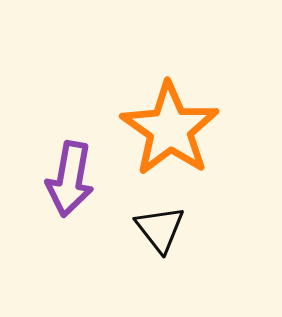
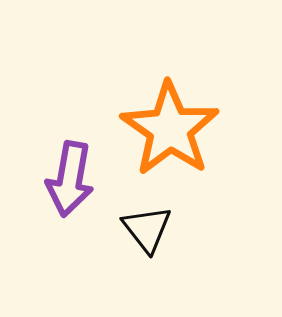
black triangle: moved 13 px left
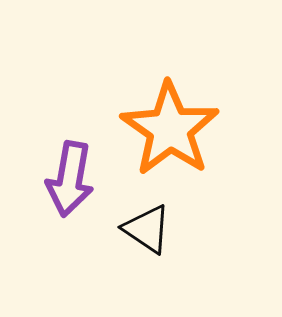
black triangle: rotated 18 degrees counterclockwise
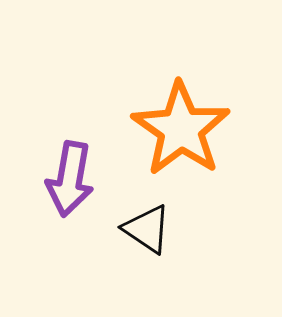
orange star: moved 11 px right
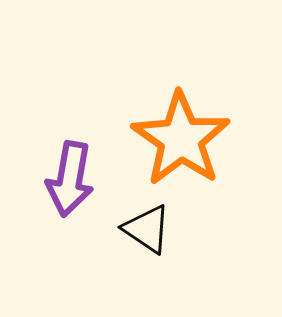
orange star: moved 10 px down
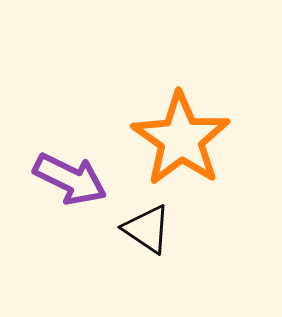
purple arrow: rotated 74 degrees counterclockwise
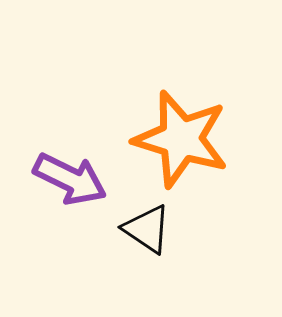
orange star: rotated 18 degrees counterclockwise
